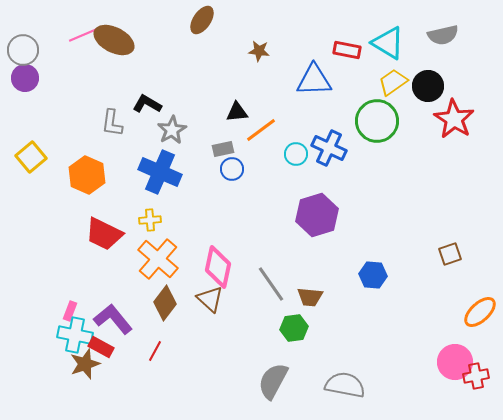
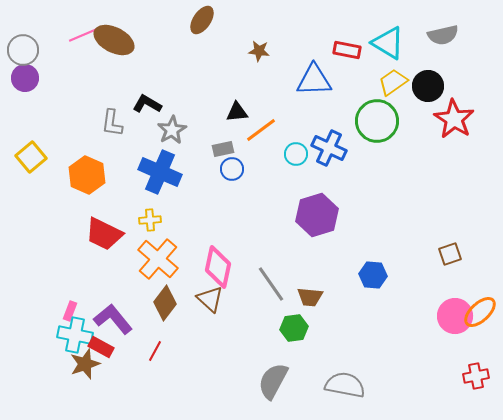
pink circle at (455, 362): moved 46 px up
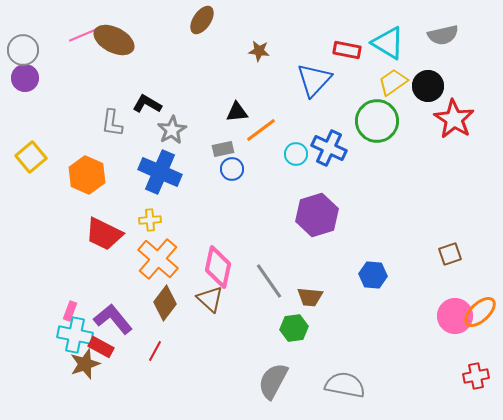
blue triangle at (314, 80): rotated 45 degrees counterclockwise
gray line at (271, 284): moved 2 px left, 3 px up
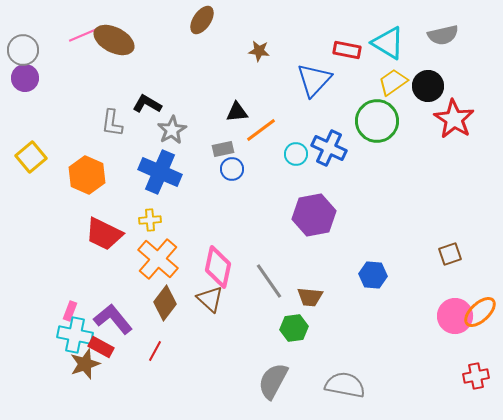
purple hexagon at (317, 215): moved 3 px left; rotated 6 degrees clockwise
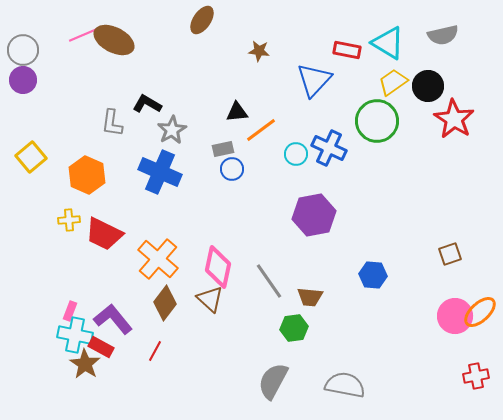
purple circle at (25, 78): moved 2 px left, 2 px down
yellow cross at (150, 220): moved 81 px left
brown star at (85, 364): rotated 20 degrees counterclockwise
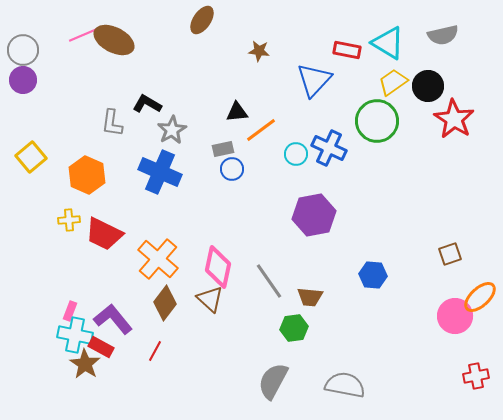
orange ellipse at (480, 312): moved 15 px up
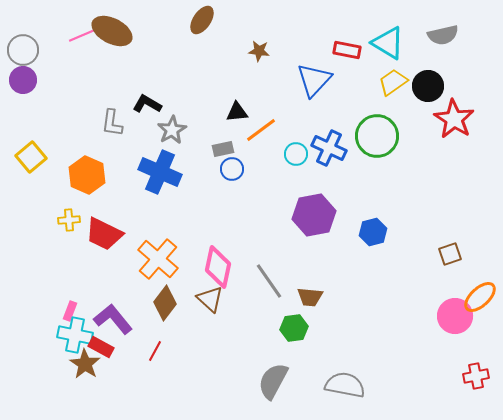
brown ellipse at (114, 40): moved 2 px left, 9 px up
green circle at (377, 121): moved 15 px down
blue hexagon at (373, 275): moved 43 px up; rotated 20 degrees counterclockwise
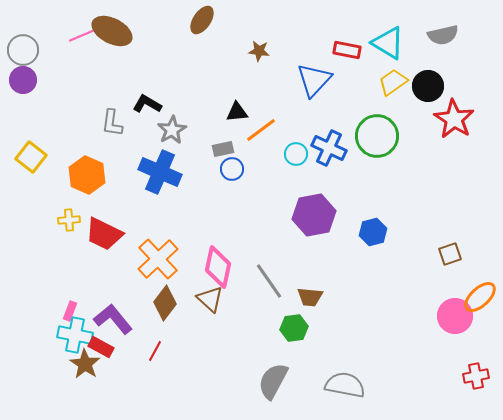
yellow square at (31, 157): rotated 12 degrees counterclockwise
orange cross at (158, 259): rotated 6 degrees clockwise
